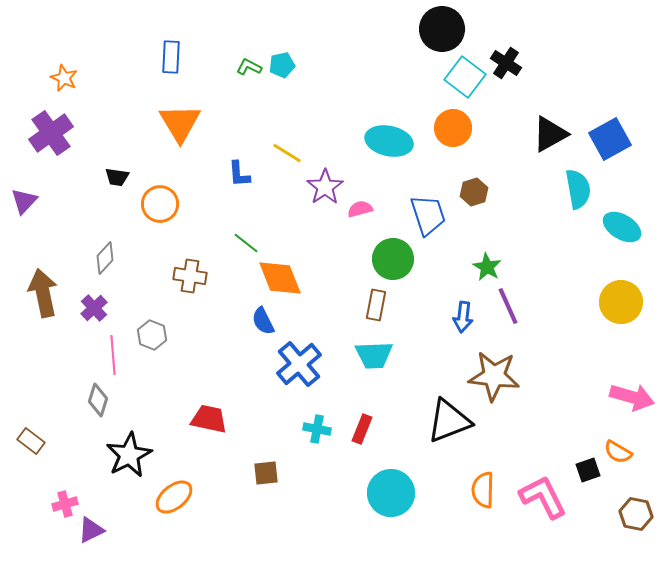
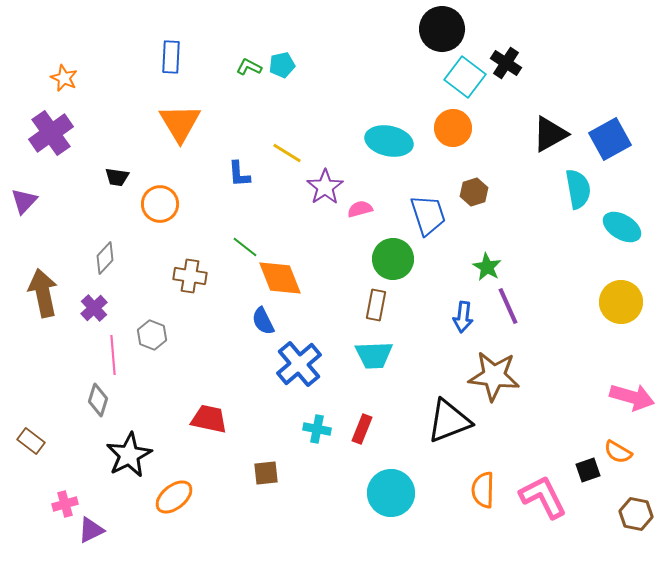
green line at (246, 243): moved 1 px left, 4 px down
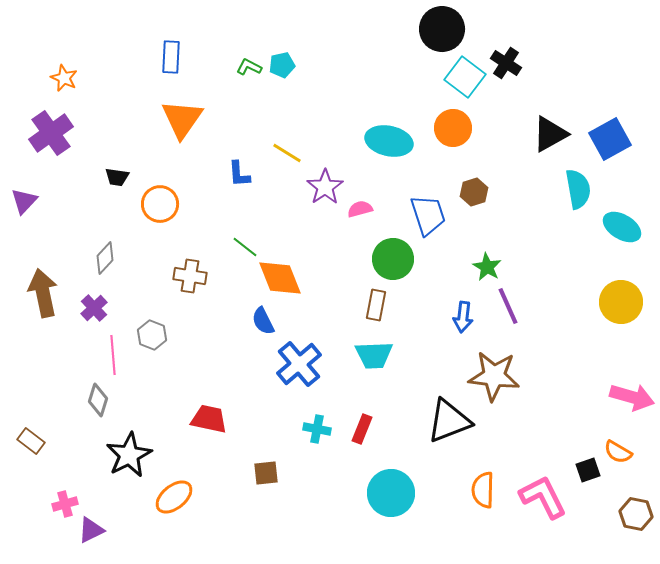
orange triangle at (180, 123): moved 2 px right, 4 px up; rotated 6 degrees clockwise
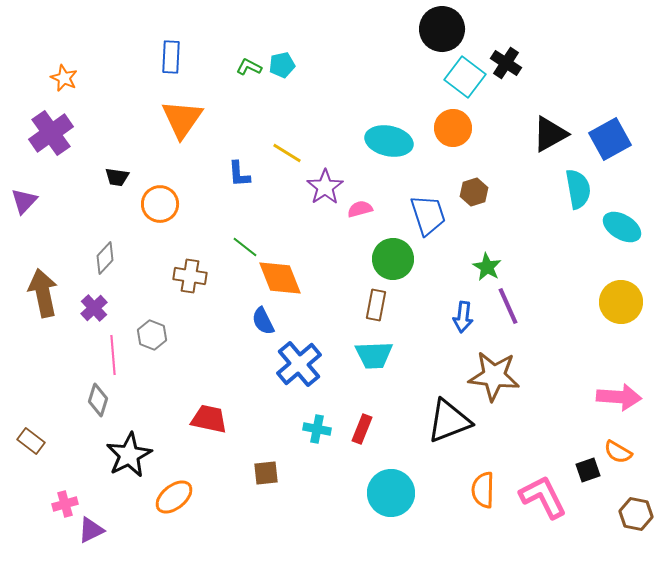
pink arrow at (632, 397): moved 13 px left; rotated 12 degrees counterclockwise
